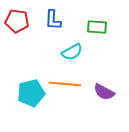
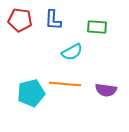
red pentagon: moved 3 px right, 1 px up
purple semicircle: moved 2 px right, 2 px up; rotated 20 degrees counterclockwise
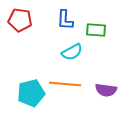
blue L-shape: moved 12 px right
green rectangle: moved 1 px left, 3 px down
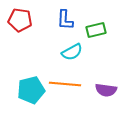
green rectangle: rotated 18 degrees counterclockwise
cyan pentagon: moved 3 px up
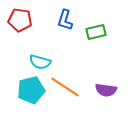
blue L-shape: rotated 15 degrees clockwise
green rectangle: moved 2 px down
cyan semicircle: moved 32 px left, 10 px down; rotated 45 degrees clockwise
orange line: moved 3 px down; rotated 28 degrees clockwise
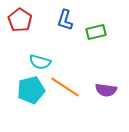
red pentagon: rotated 25 degrees clockwise
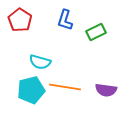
green rectangle: rotated 12 degrees counterclockwise
orange line: rotated 24 degrees counterclockwise
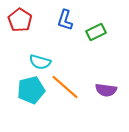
orange line: rotated 32 degrees clockwise
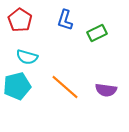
green rectangle: moved 1 px right, 1 px down
cyan semicircle: moved 13 px left, 5 px up
cyan pentagon: moved 14 px left, 4 px up
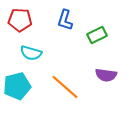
red pentagon: rotated 30 degrees counterclockwise
green rectangle: moved 2 px down
cyan semicircle: moved 4 px right, 4 px up
purple semicircle: moved 15 px up
